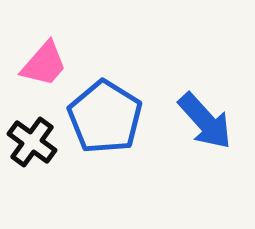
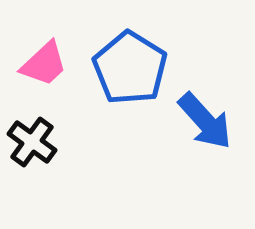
pink trapezoid: rotated 6 degrees clockwise
blue pentagon: moved 25 px right, 49 px up
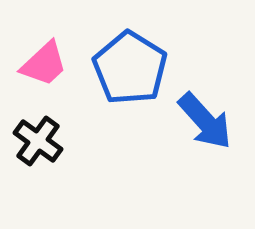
black cross: moved 6 px right, 1 px up
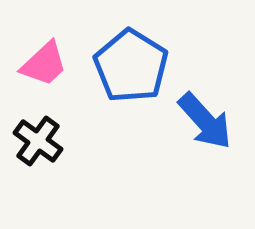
blue pentagon: moved 1 px right, 2 px up
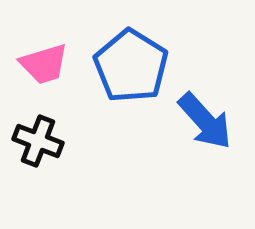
pink trapezoid: rotated 26 degrees clockwise
black cross: rotated 15 degrees counterclockwise
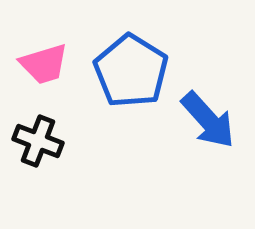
blue pentagon: moved 5 px down
blue arrow: moved 3 px right, 1 px up
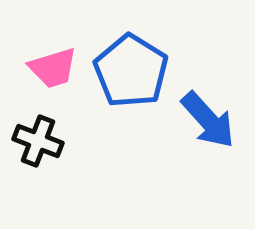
pink trapezoid: moved 9 px right, 4 px down
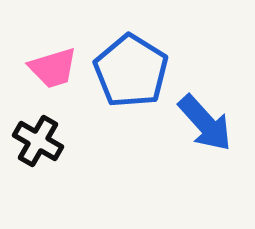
blue arrow: moved 3 px left, 3 px down
black cross: rotated 9 degrees clockwise
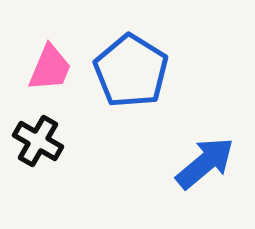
pink trapezoid: moved 3 px left; rotated 50 degrees counterclockwise
blue arrow: moved 40 px down; rotated 88 degrees counterclockwise
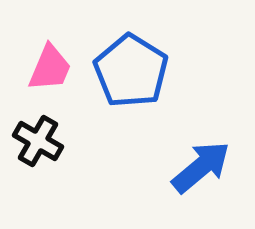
blue arrow: moved 4 px left, 4 px down
